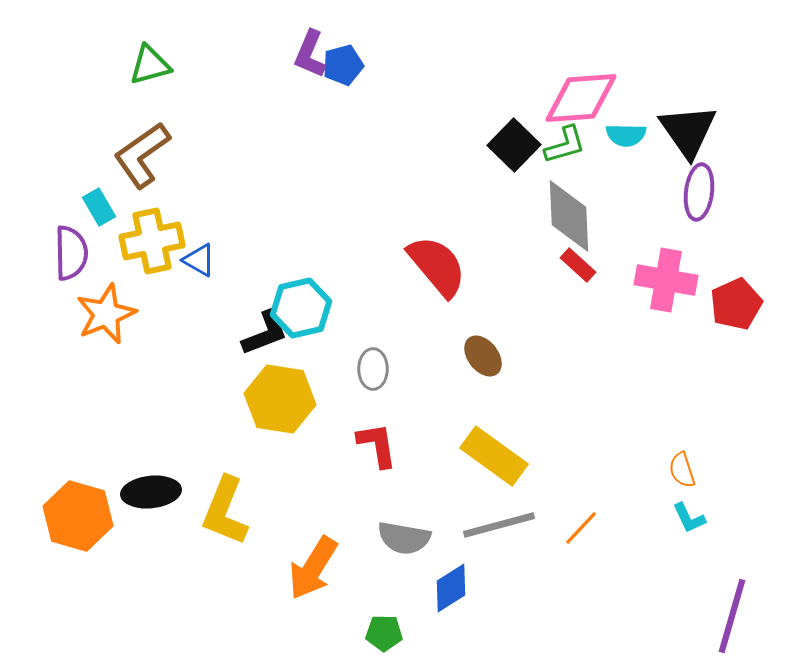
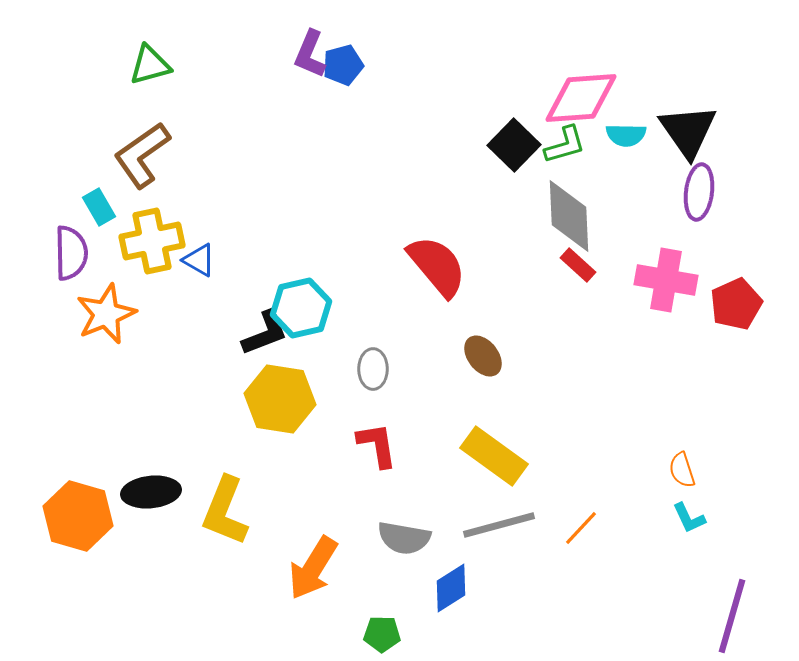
green pentagon: moved 2 px left, 1 px down
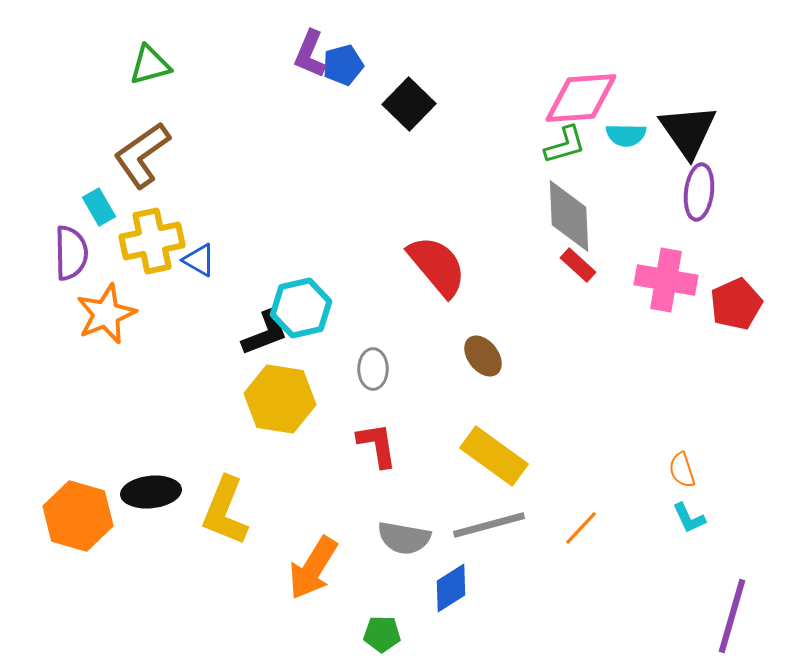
black square: moved 105 px left, 41 px up
gray line: moved 10 px left
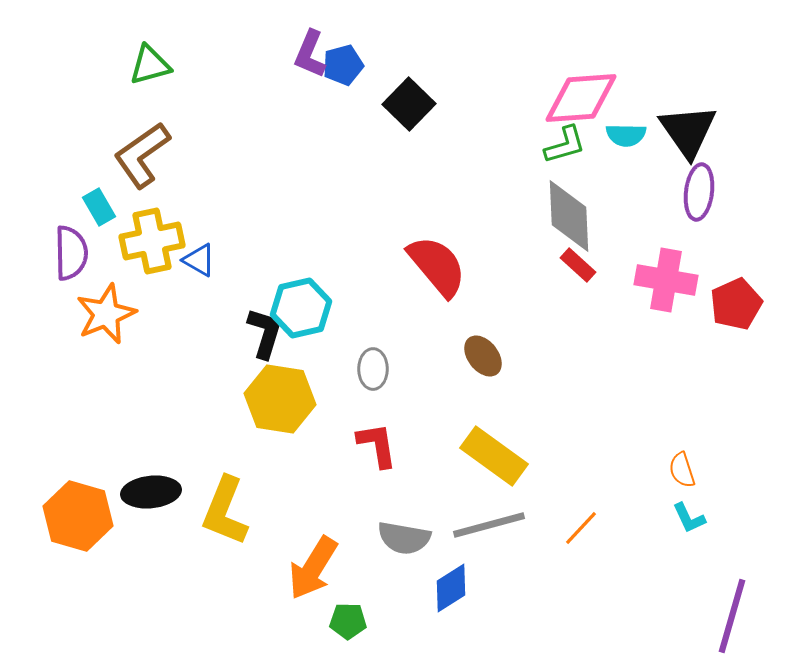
black L-shape: rotated 52 degrees counterclockwise
green pentagon: moved 34 px left, 13 px up
